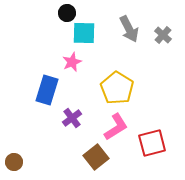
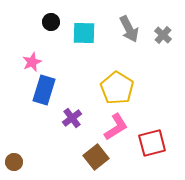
black circle: moved 16 px left, 9 px down
pink star: moved 40 px left
blue rectangle: moved 3 px left
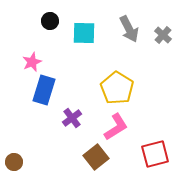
black circle: moved 1 px left, 1 px up
red square: moved 3 px right, 11 px down
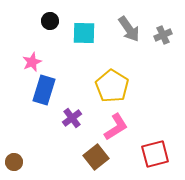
gray arrow: rotated 8 degrees counterclockwise
gray cross: rotated 24 degrees clockwise
yellow pentagon: moved 5 px left, 2 px up
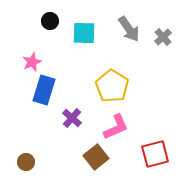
gray cross: moved 2 px down; rotated 18 degrees counterclockwise
purple cross: rotated 12 degrees counterclockwise
pink L-shape: rotated 8 degrees clockwise
brown circle: moved 12 px right
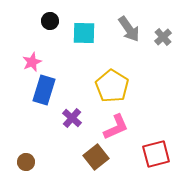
red square: moved 1 px right
